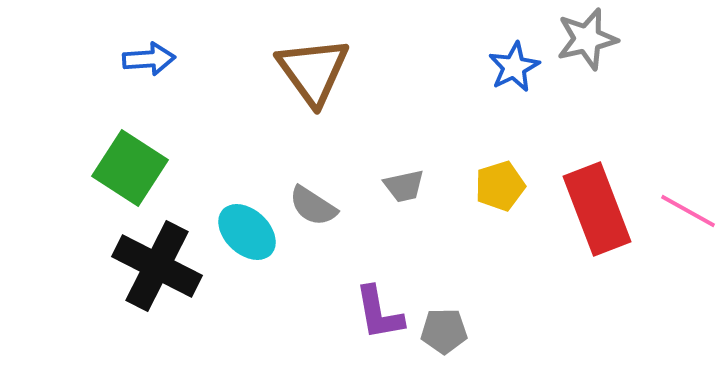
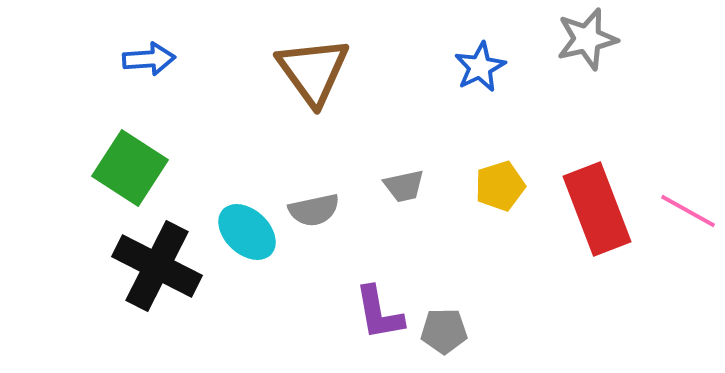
blue star: moved 34 px left
gray semicircle: moved 1 px right, 4 px down; rotated 45 degrees counterclockwise
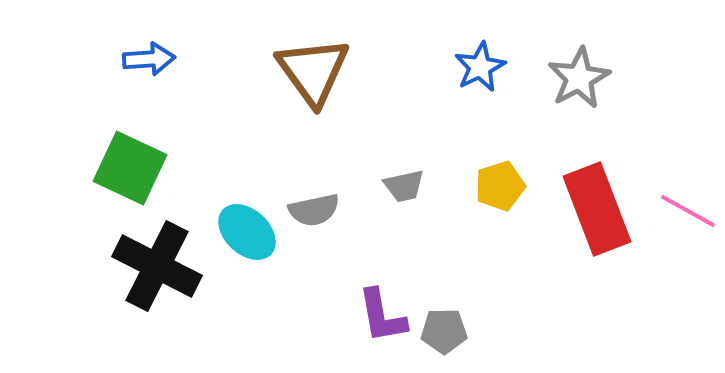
gray star: moved 8 px left, 39 px down; rotated 14 degrees counterclockwise
green square: rotated 8 degrees counterclockwise
purple L-shape: moved 3 px right, 3 px down
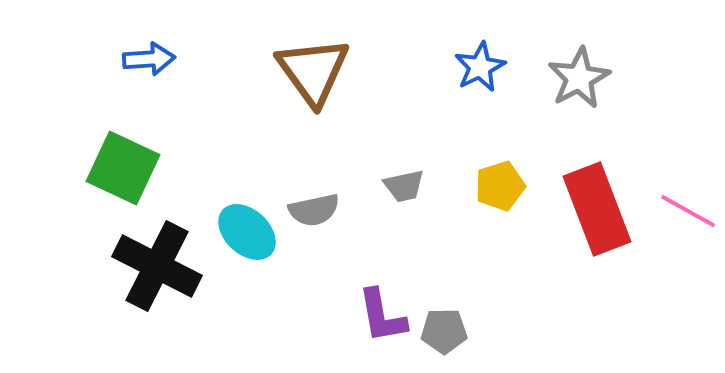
green square: moved 7 px left
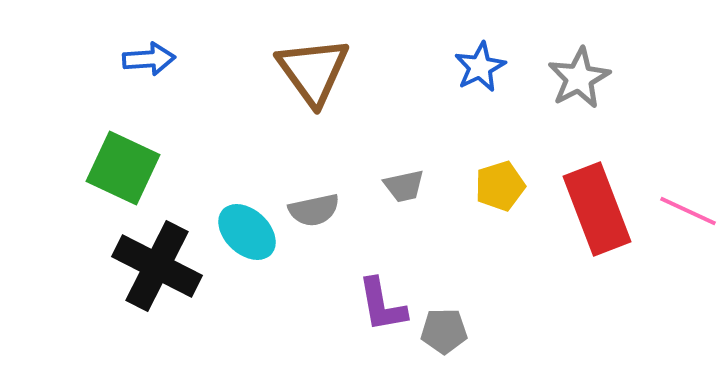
pink line: rotated 4 degrees counterclockwise
purple L-shape: moved 11 px up
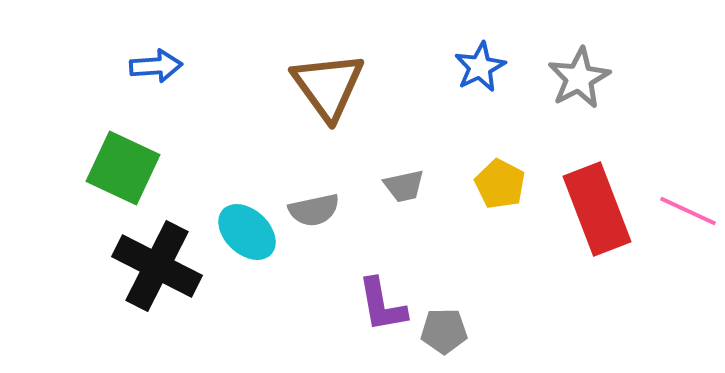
blue arrow: moved 7 px right, 7 px down
brown triangle: moved 15 px right, 15 px down
yellow pentagon: moved 2 px up; rotated 27 degrees counterclockwise
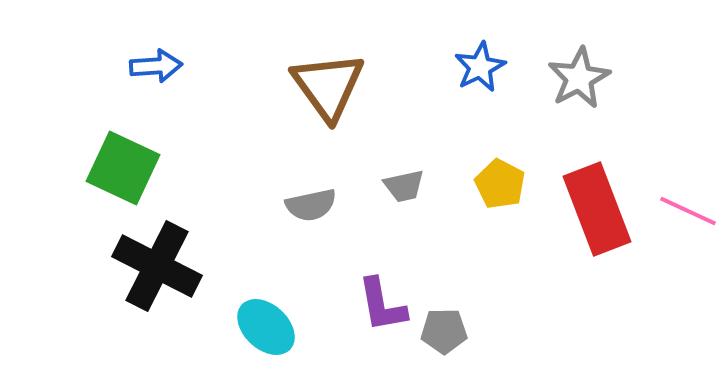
gray semicircle: moved 3 px left, 5 px up
cyan ellipse: moved 19 px right, 95 px down
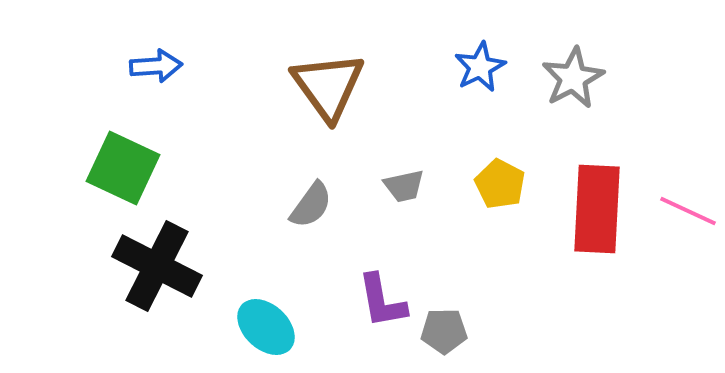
gray star: moved 6 px left
gray semicircle: rotated 42 degrees counterclockwise
red rectangle: rotated 24 degrees clockwise
purple L-shape: moved 4 px up
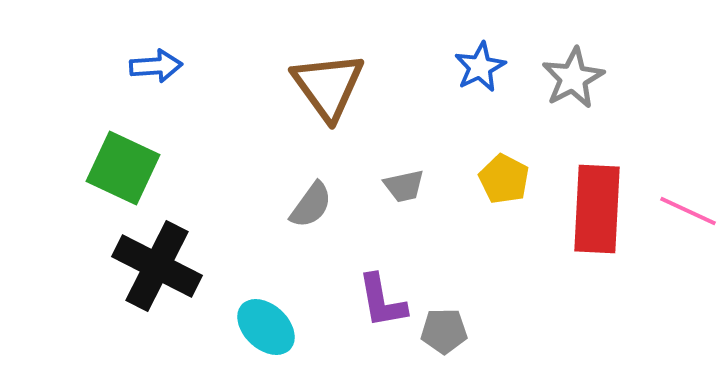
yellow pentagon: moved 4 px right, 5 px up
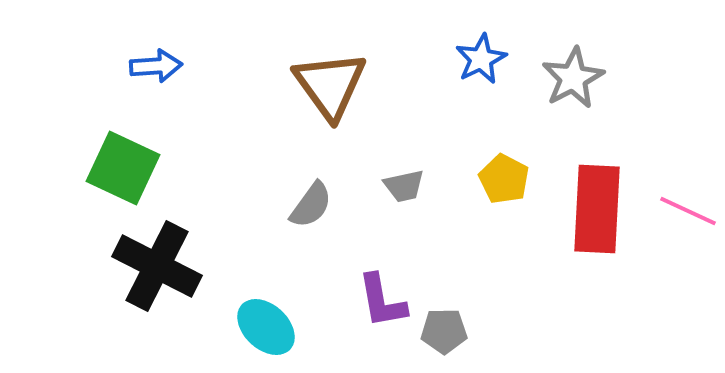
blue star: moved 1 px right, 8 px up
brown triangle: moved 2 px right, 1 px up
